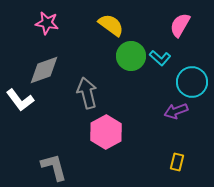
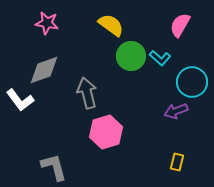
pink hexagon: rotated 12 degrees clockwise
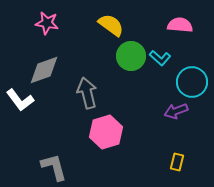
pink semicircle: rotated 65 degrees clockwise
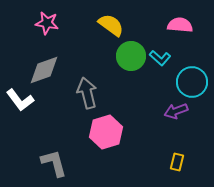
gray L-shape: moved 4 px up
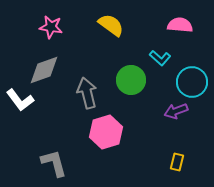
pink star: moved 4 px right, 4 px down
green circle: moved 24 px down
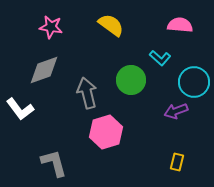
cyan circle: moved 2 px right
white L-shape: moved 9 px down
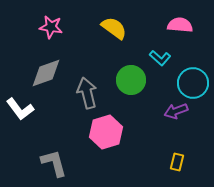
yellow semicircle: moved 3 px right, 3 px down
gray diamond: moved 2 px right, 3 px down
cyan circle: moved 1 px left, 1 px down
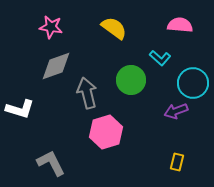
gray diamond: moved 10 px right, 7 px up
white L-shape: rotated 36 degrees counterclockwise
gray L-shape: moved 3 px left; rotated 12 degrees counterclockwise
